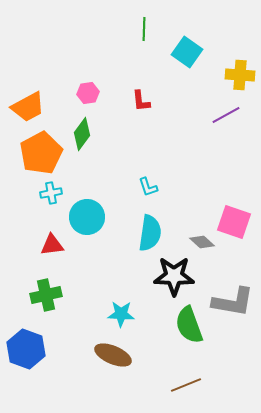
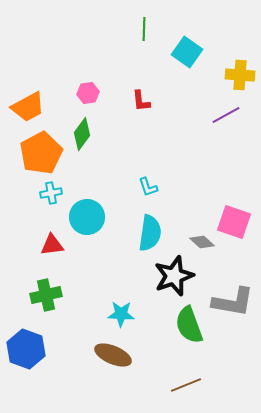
black star: rotated 21 degrees counterclockwise
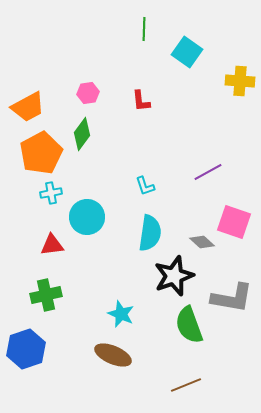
yellow cross: moved 6 px down
purple line: moved 18 px left, 57 px down
cyan L-shape: moved 3 px left, 1 px up
gray L-shape: moved 1 px left, 4 px up
cyan star: rotated 20 degrees clockwise
blue hexagon: rotated 21 degrees clockwise
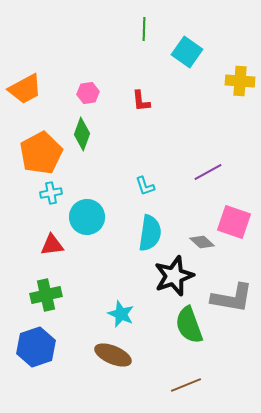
orange trapezoid: moved 3 px left, 18 px up
green diamond: rotated 16 degrees counterclockwise
blue hexagon: moved 10 px right, 2 px up
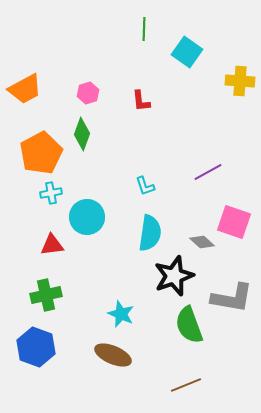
pink hexagon: rotated 10 degrees counterclockwise
blue hexagon: rotated 21 degrees counterclockwise
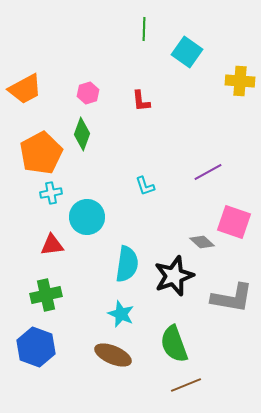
cyan semicircle: moved 23 px left, 31 px down
green semicircle: moved 15 px left, 19 px down
